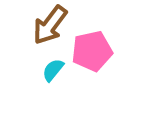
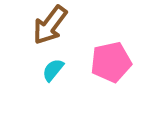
pink pentagon: moved 19 px right, 11 px down
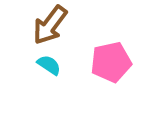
cyan semicircle: moved 4 px left, 5 px up; rotated 85 degrees clockwise
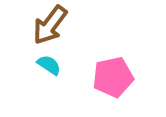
pink pentagon: moved 2 px right, 15 px down
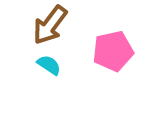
pink pentagon: moved 26 px up
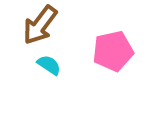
brown arrow: moved 10 px left
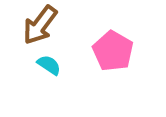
pink pentagon: rotated 30 degrees counterclockwise
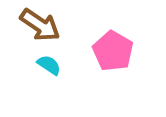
brown arrow: rotated 93 degrees counterclockwise
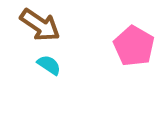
pink pentagon: moved 21 px right, 5 px up
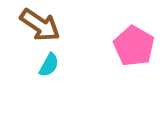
cyan semicircle: rotated 85 degrees clockwise
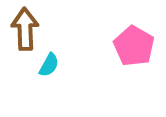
brown arrow: moved 15 px left, 4 px down; rotated 126 degrees counterclockwise
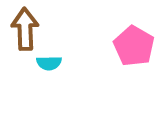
cyan semicircle: moved 2 px up; rotated 60 degrees clockwise
